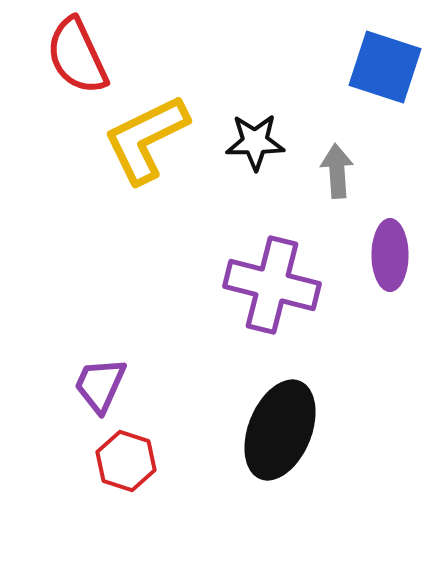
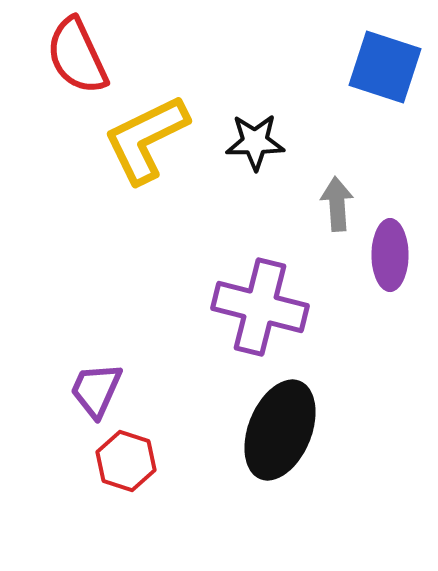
gray arrow: moved 33 px down
purple cross: moved 12 px left, 22 px down
purple trapezoid: moved 4 px left, 5 px down
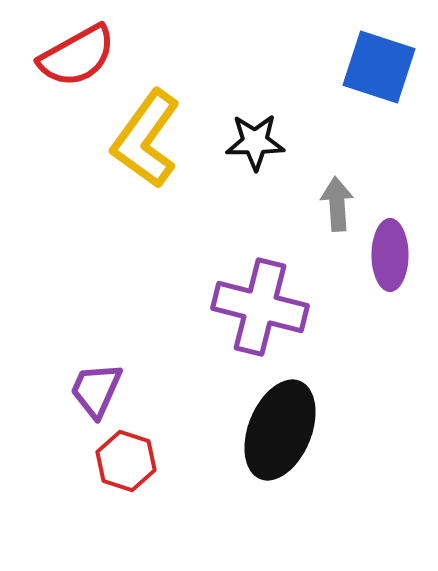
red semicircle: rotated 94 degrees counterclockwise
blue square: moved 6 px left
yellow L-shape: rotated 28 degrees counterclockwise
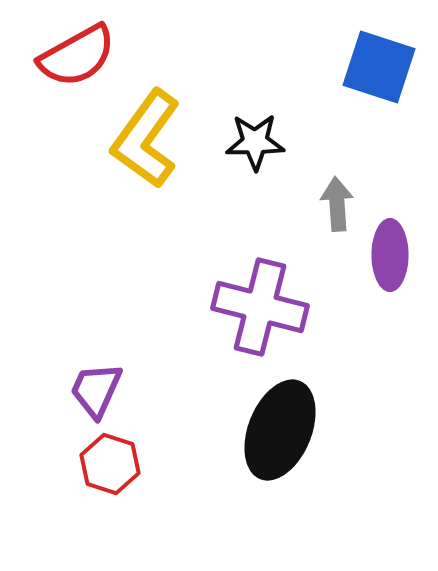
red hexagon: moved 16 px left, 3 px down
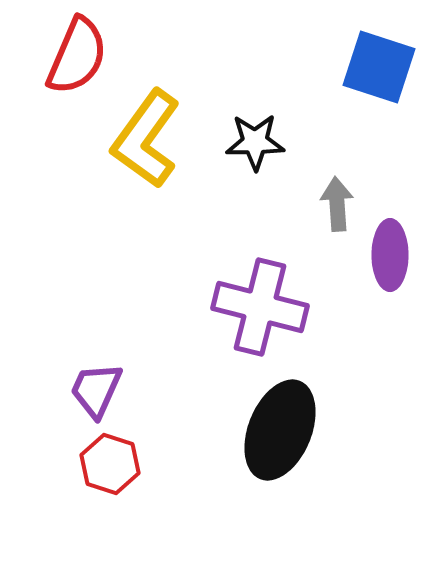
red semicircle: rotated 38 degrees counterclockwise
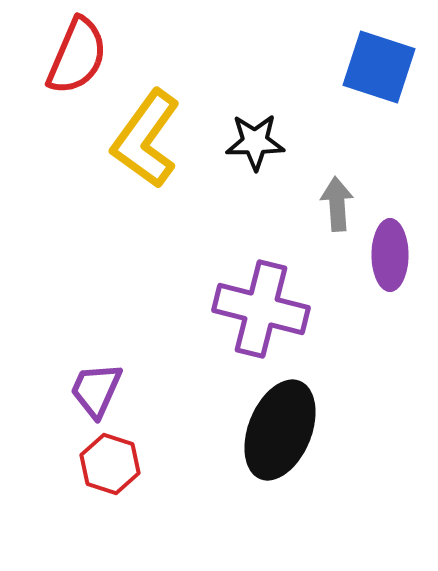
purple cross: moved 1 px right, 2 px down
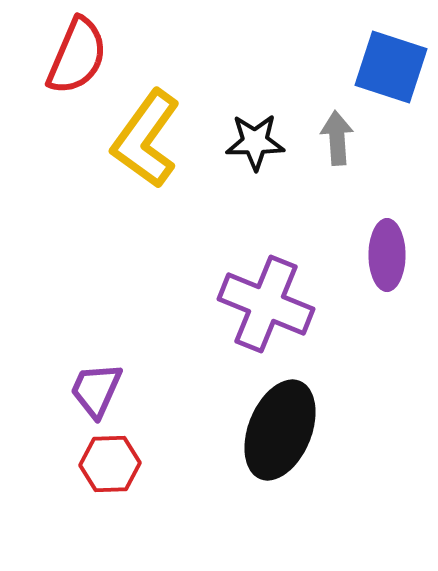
blue square: moved 12 px right
gray arrow: moved 66 px up
purple ellipse: moved 3 px left
purple cross: moved 5 px right, 5 px up; rotated 8 degrees clockwise
red hexagon: rotated 20 degrees counterclockwise
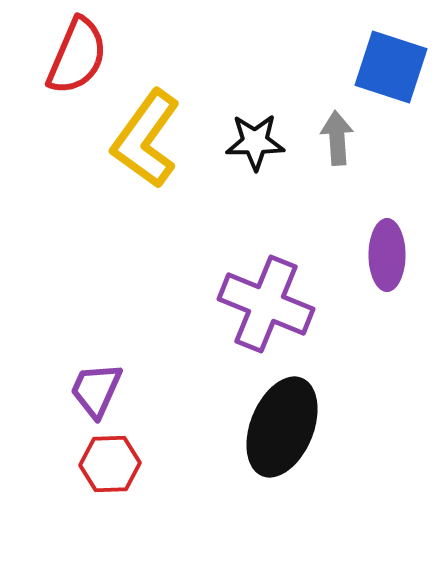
black ellipse: moved 2 px right, 3 px up
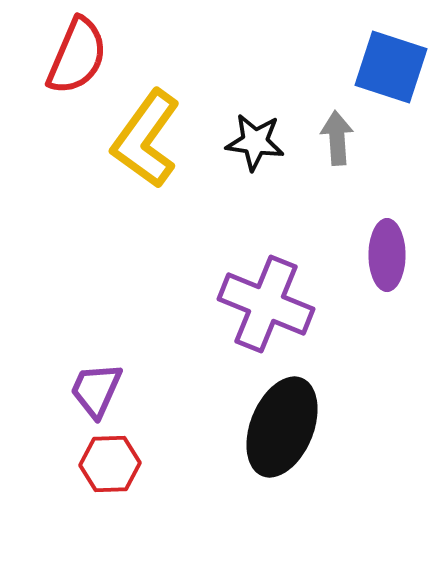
black star: rotated 8 degrees clockwise
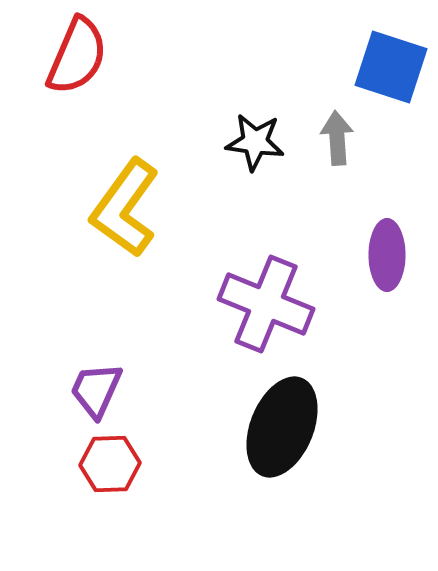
yellow L-shape: moved 21 px left, 69 px down
